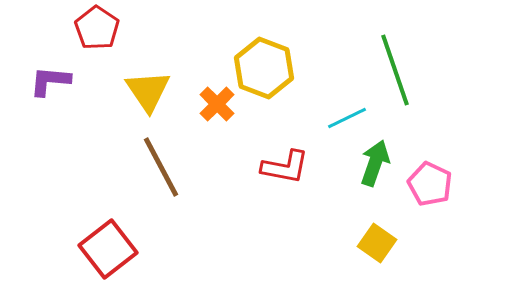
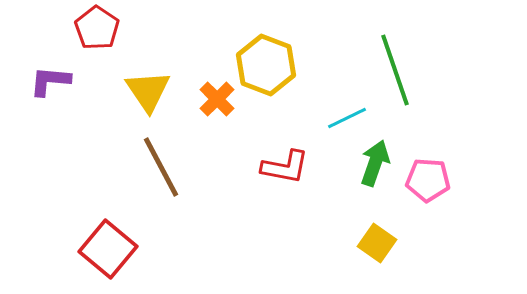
yellow hexagon: moved 2 px right, 3 px up
orange cross: moved 5 px up
pink pentagon: moved 2 px left, 4 px up; rotated 21 degrees counterclockwise
red square: rotated 12 degrees counterclockwise
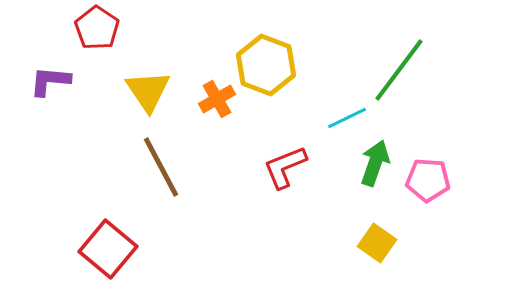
green line: moved 4 px right; rotated 56 degrees clockwise
orange cross: rotated 15 degrees clockwise
red L-shape: rotated 147 degrees clockwise
